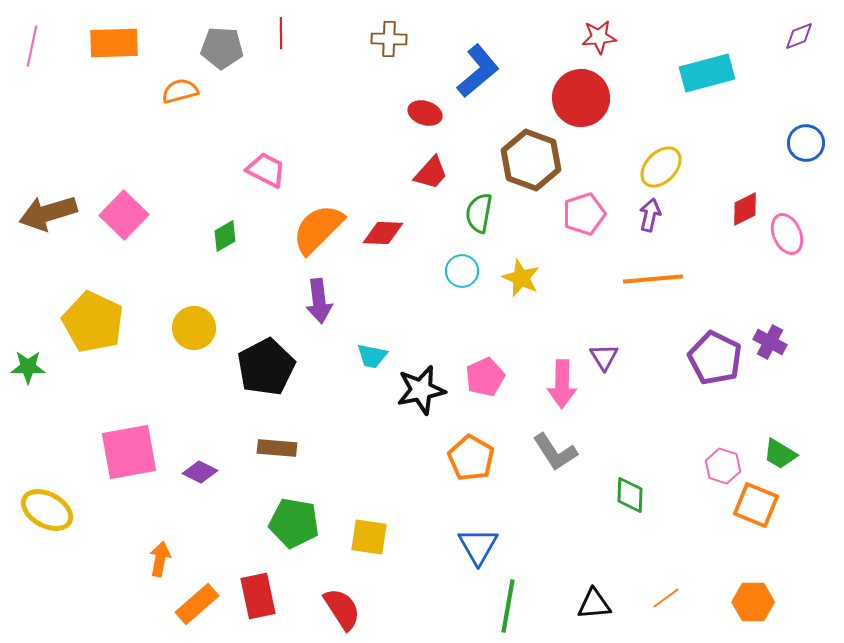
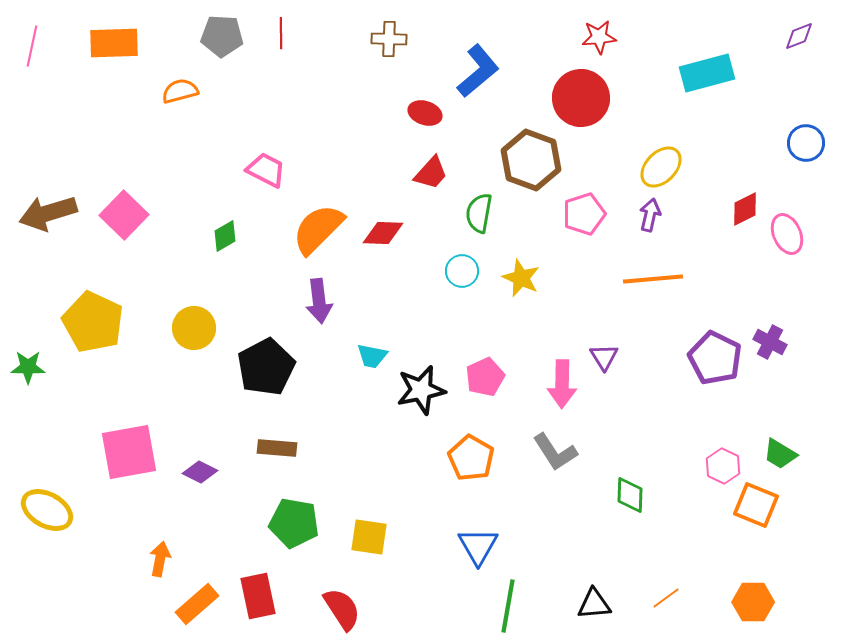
gray pentagon at (222, 48): moved 12 px up
pink hexagon at (723, 466): rotated 8 degrees clockwise
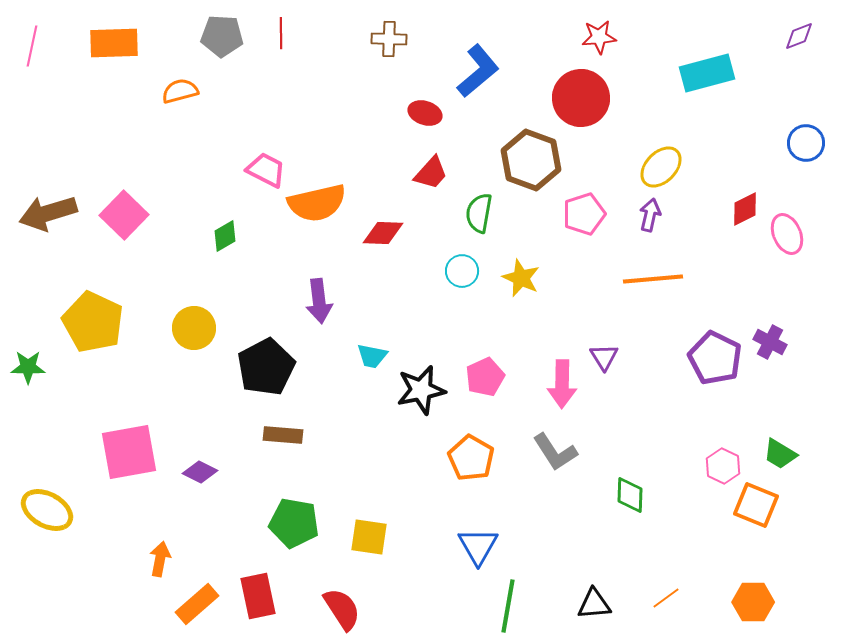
orange semicircle at (318, 229): moved 1 px left, 26 px up; rotated 148 degrees counterclockwise
brown rectangle at (277, 448): moved 6 px right, 13 px up
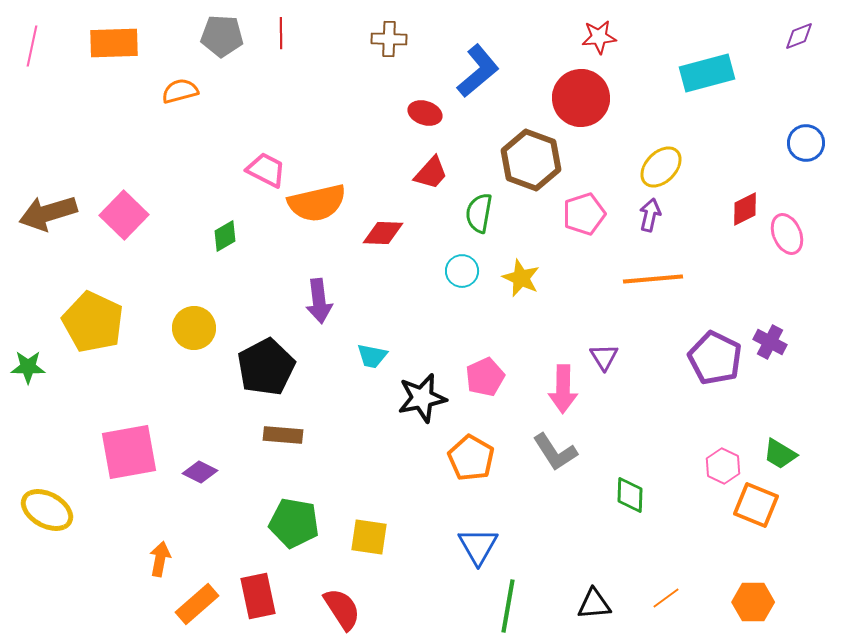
pink arrow at (562, 384): moved 1 px right, 5 px down
black star at (421, 390): moved 1 px right, 8 px down
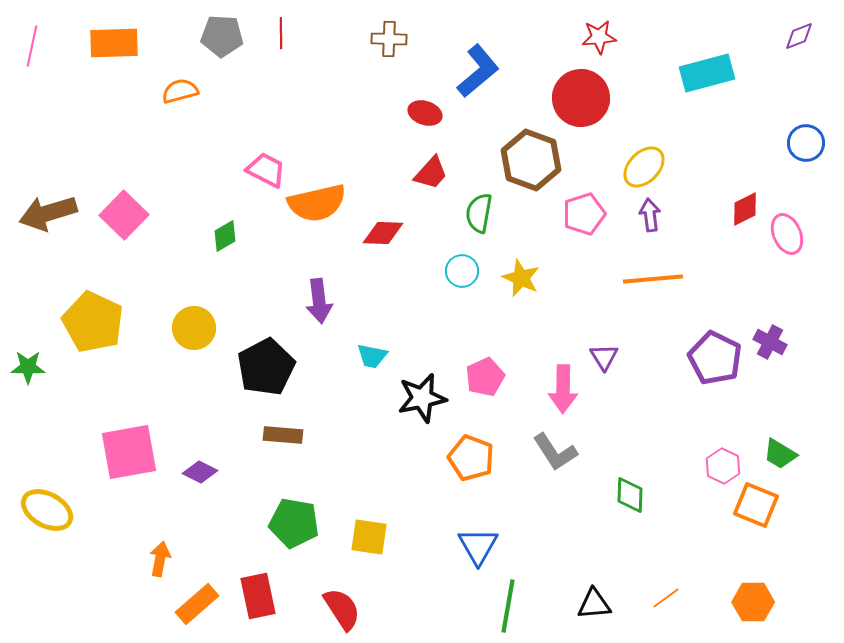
yellow ellipse at (661, 167): moved 17 px left
purple arrow at (650, 215): rotated 20 degrees counterclockwise
orange pentagon at (471, 458): rotated 9 degrees counterclockwise
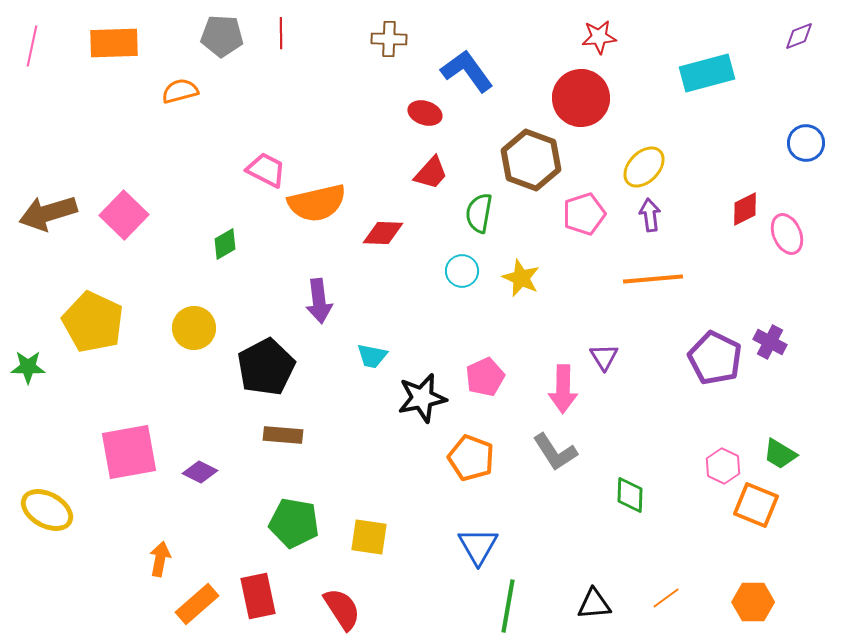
blue L-shape at (478, 71): moved 11 px left; rotated 86 degrees counterclockwise
green diamond at (225, 236): moved 8 px down
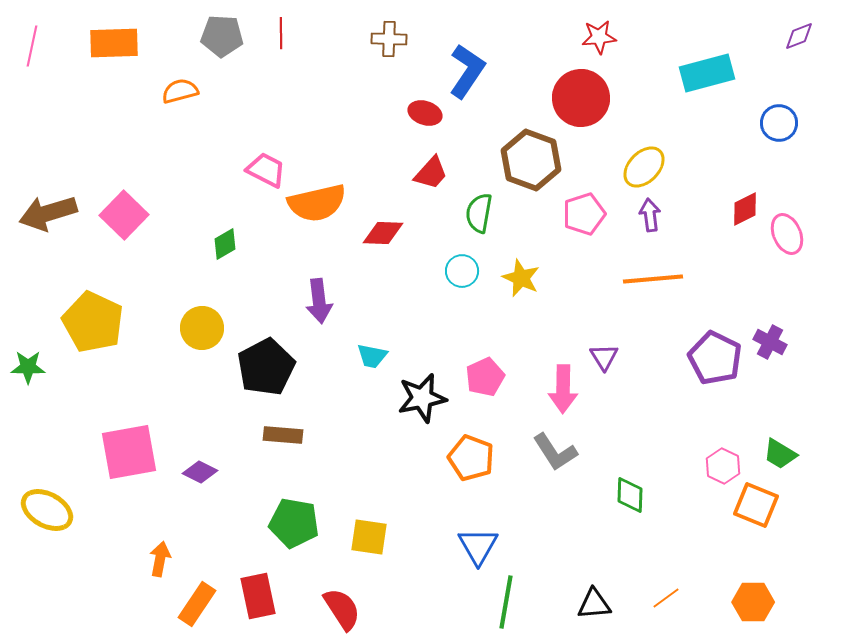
blue L-shape at (467, 71): rotated 70 degrees clockwise
blue circle at (806, 143): moved 27 px left, 20 px up
yellow circle at (194, 328): moved 8 px right
orange rectangle at (197, 604): rotated 15 degrees counterclockwise
green line at (508, 606): moved 2 px left, 4 px up
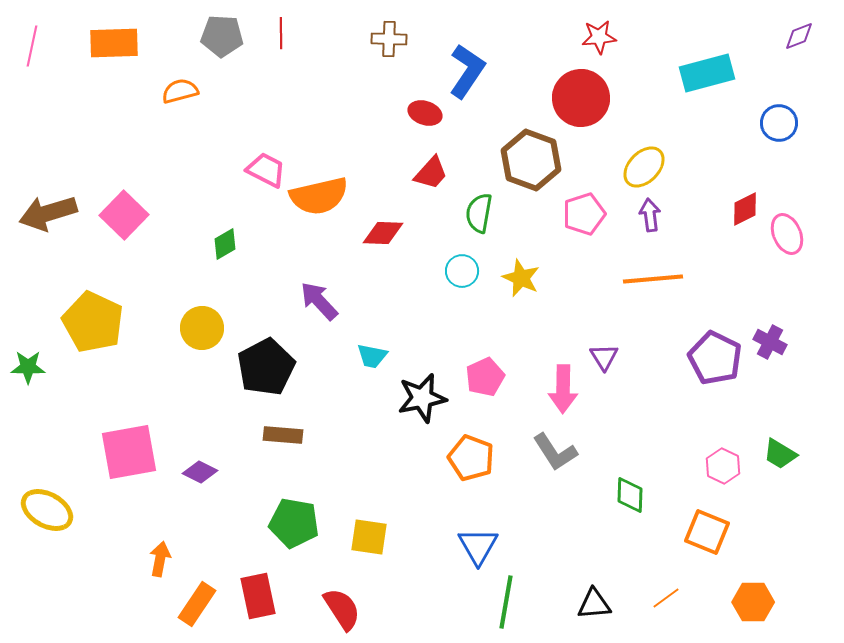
orange semicircle at (317, 203): moved 2 px right, 7 px up
purple arrow at (319, 301): rotated 144 degrees clockwise
orange square at (756, 505): moved 49 px left, 27 px down
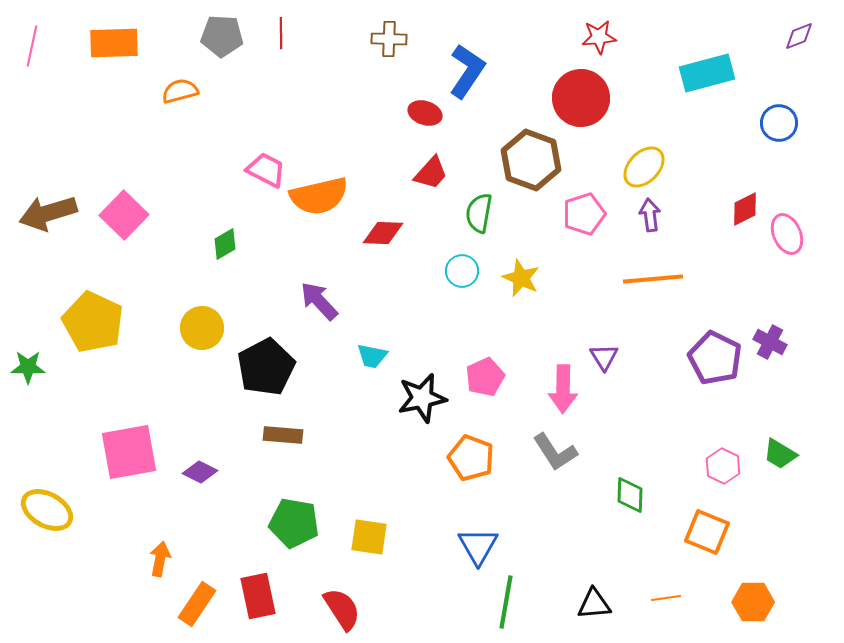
orange line at (666, 598): rotated 28 degrees clockwise
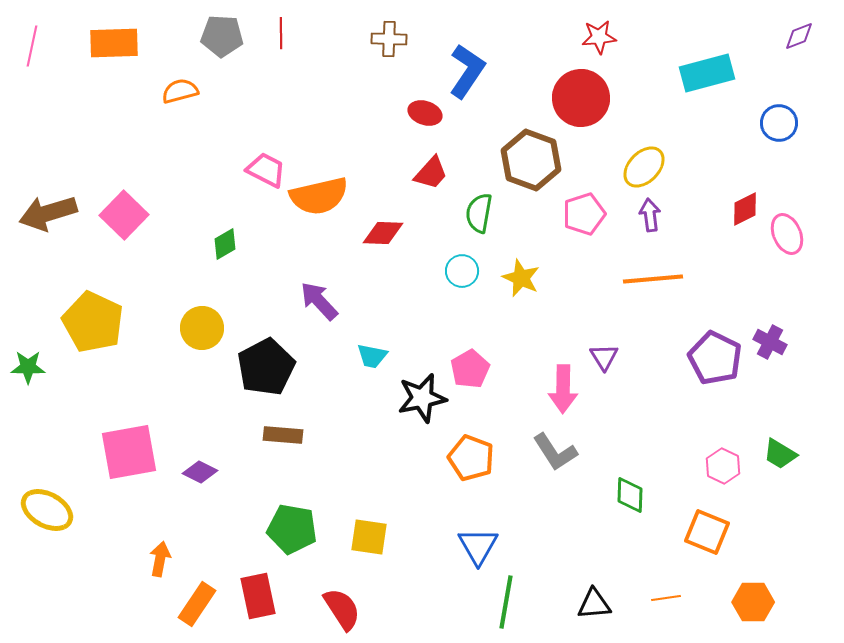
pink pentagon at (485, 377): moved 15 px left, 8 px up; rotated 6 degrees counterclockwise
green pentagon at (294, 523): moved 2 px left, 6 px down
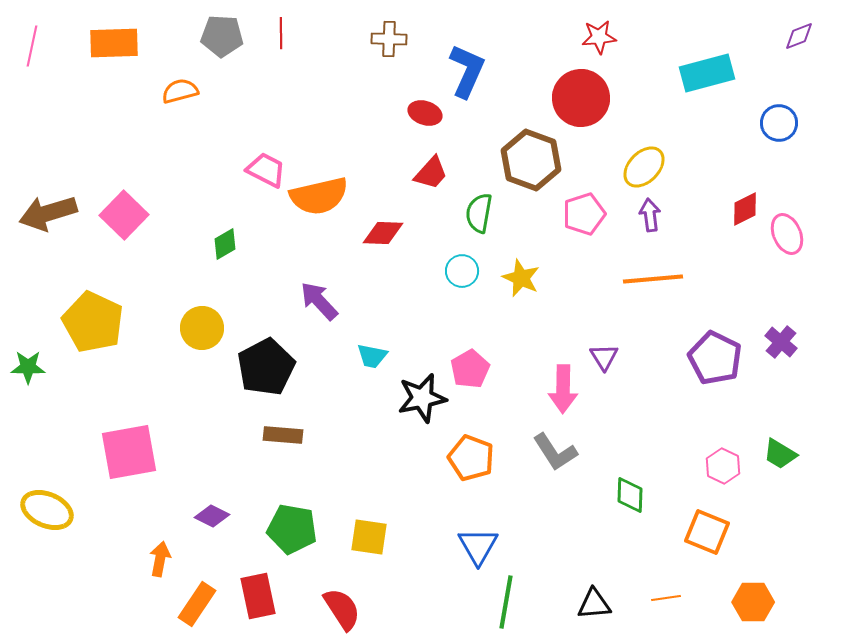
blue L-shape at (467, 71): rotated 10 degrees counterclockwise
purple cross at (770, 342): moved 11 px right; rotated 12 degrees clockwise
purple diamond at (200, 472): moved 12 px right, 44 px down
yellow ellipse at (47, 510): rotated 6 degrees counterclockwise
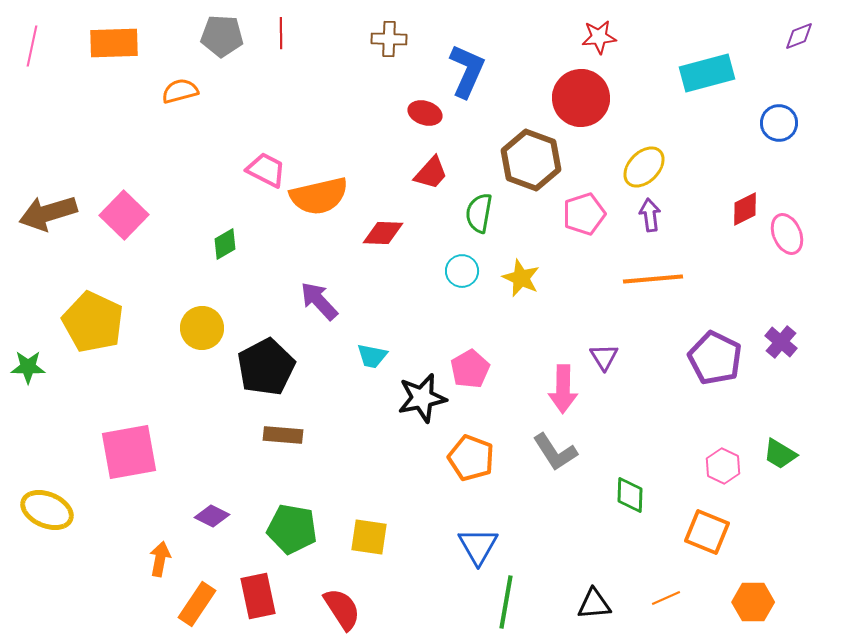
orange line at (666, 598): rotated 16 degrees counterclockwise
